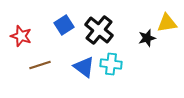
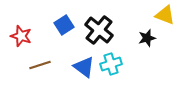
yellow triangle: moved 2 px left, 8 px up; rotated 30 degrees clockwise
cyan cross: rotated 25 degrees counterclockwise
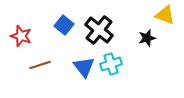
blue square: rotated 18 degrees counterclockwise
blue triangle: rotated 15 degrees clockwise
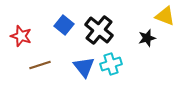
yellow triangle: moved 1 px down
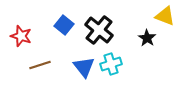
black star: rotated 24 degrees counterclockwise
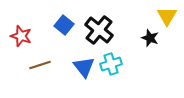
yellow triangle: moved 2 px right; rotated 40 degrees clockwise
black star: moved 3 px right; rotated 12 degrees counterclockwise
